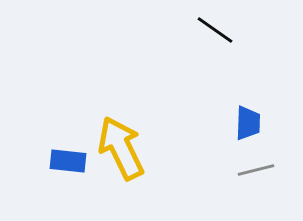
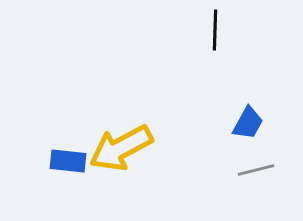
black line: rotated 57 degrees clockwise
blue trapezoid: rotated 27 degrees clockwise
yellow arrow: rotated 92 degrees counterclockwise
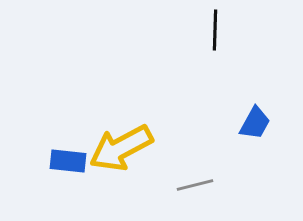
blue trapezoid: moved 7 px right
gray line: moved 61 px left, 15 px down
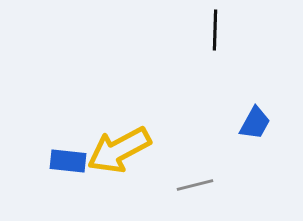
yellow arrow: moved 2 px left, 2 px down
